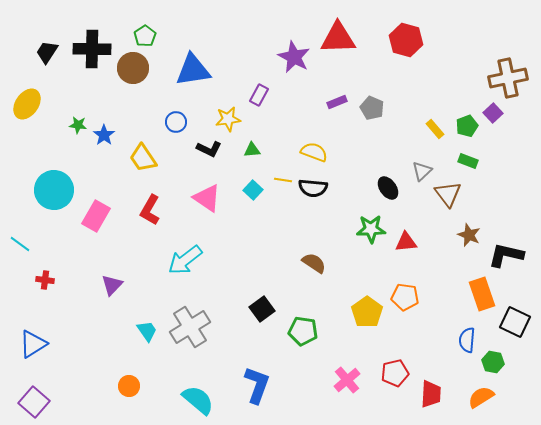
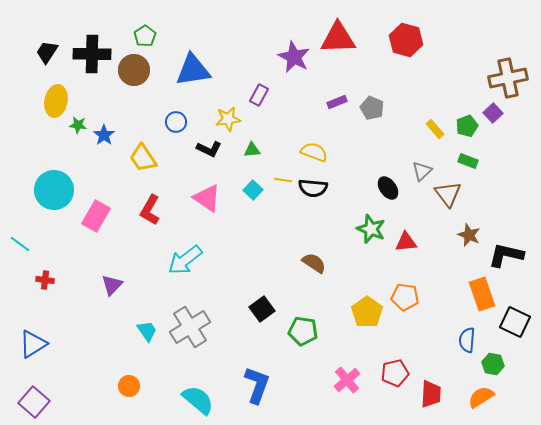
black cross at (92, 49): moved 5 px down
brown circle at (133, 68): moved 1 px right, 2 px down
yellow ellipse at (27, 104): moved 29 px right, 3 px up; rotated 24 degrees counterclockwise
green star at (371, 229): rotated 24 degrees clockwise
green hexagon at (493, 362): moved 2 px down
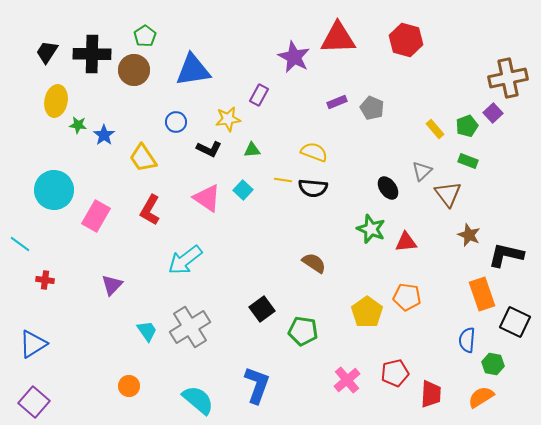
cyan square at (253, 190): moved 10 px left
orange pentagon at (405, 297): moved 2 px right
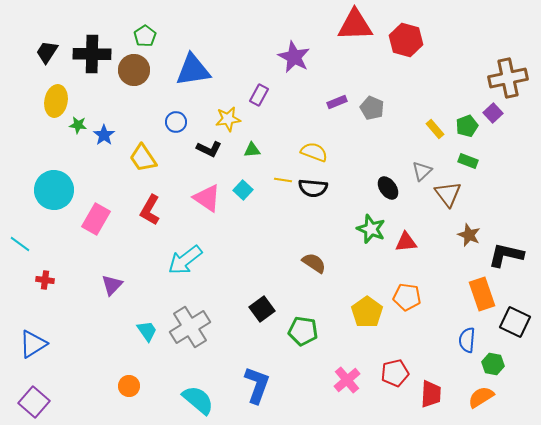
red triangle at (338, 38): moved 17 px right, 13 px up
pink rectangle at (96, 216): moved 3 px down
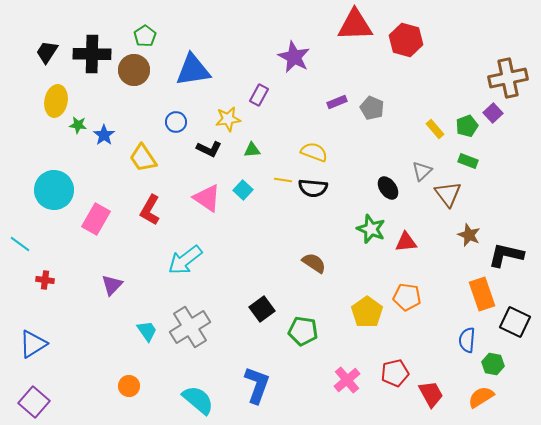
red trapezoid at (431, 394): rotated 32 degrees counterclockwise
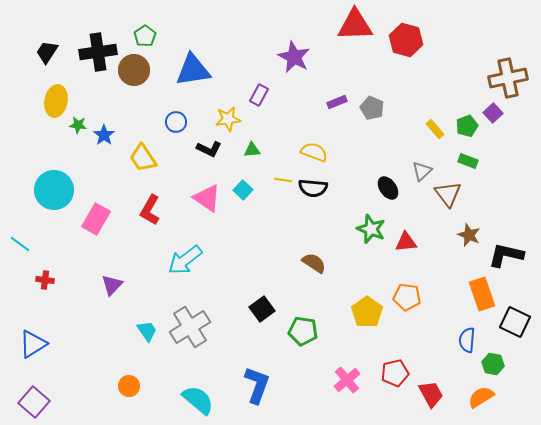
black cross at (92, 54): moved 6 px right, 2 px up; rotated 9 degrees counterclockwise
